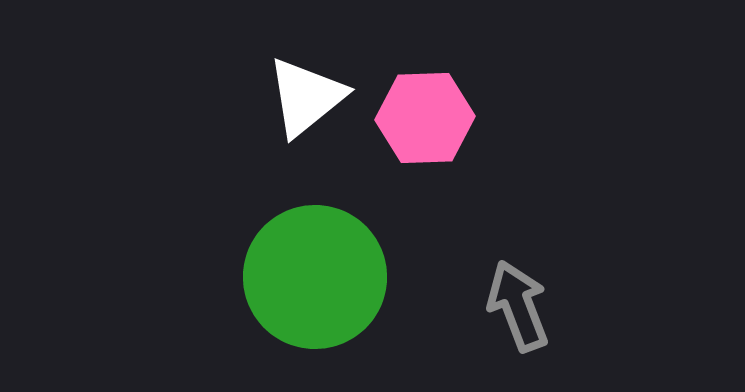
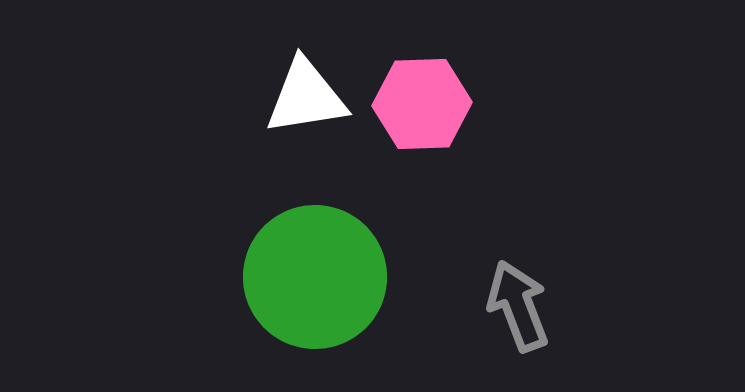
white triangle: rotated 30 degrees clockwise
pink hexagon: moved 3 px left, 14 px up
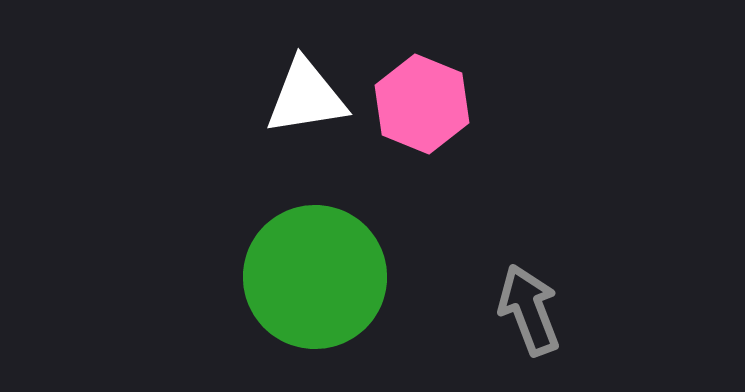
pink hexagon: rotated 24 degrees clockwise
gray arrow: moved 11 px right, 4 px down
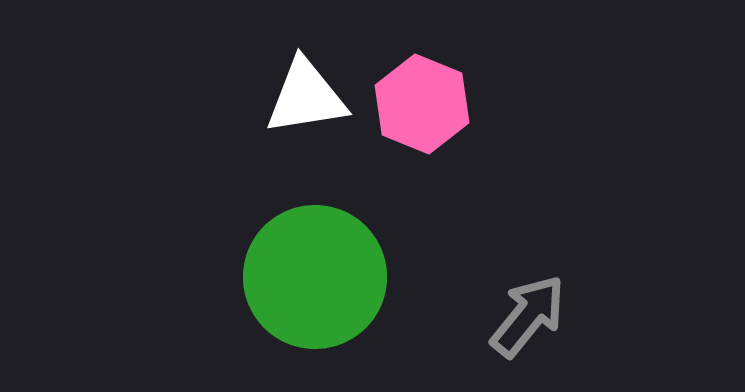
gray arrow: moved 1 px left, 6 px down; rotated 60 degrees clockwise
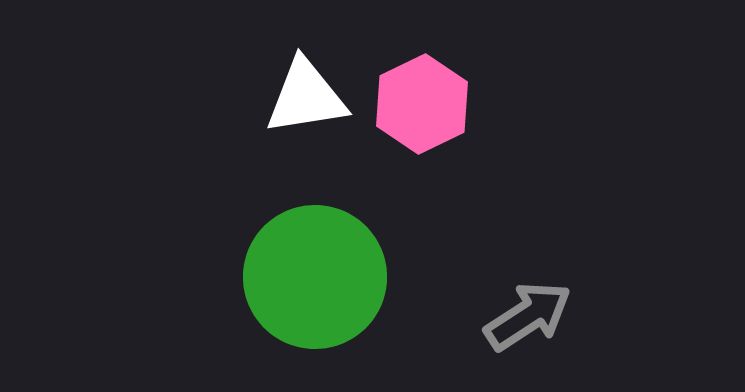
pink hexagon: rotated 12 degrees clockwise
gray arrow: rotated 18 degrees clockwise
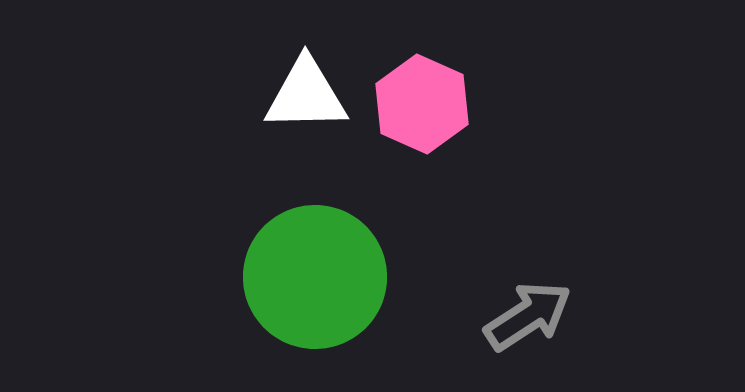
white triangle: moved 2 px up; rotated 8 degrees clockwise
pink hexagon: rotated 10 degrees counterclockwise
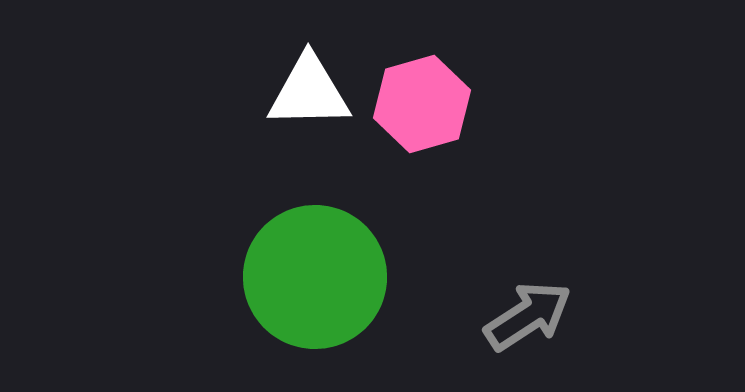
white triangle: moved 3 px right, 3 px up
pink hexagon: rotated 20 degrees clockwise
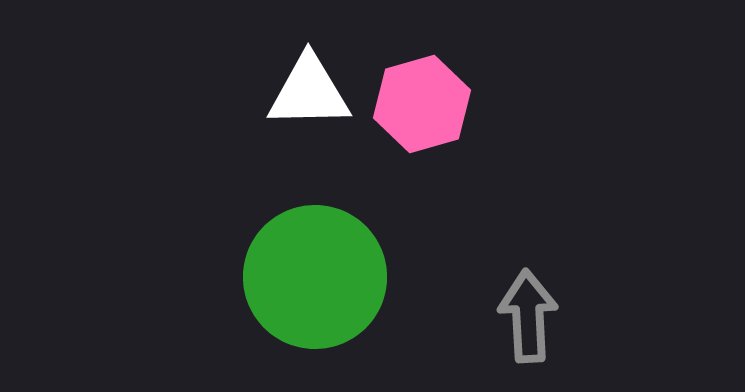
gray arrow: rotated 60 degrees counterclockwise
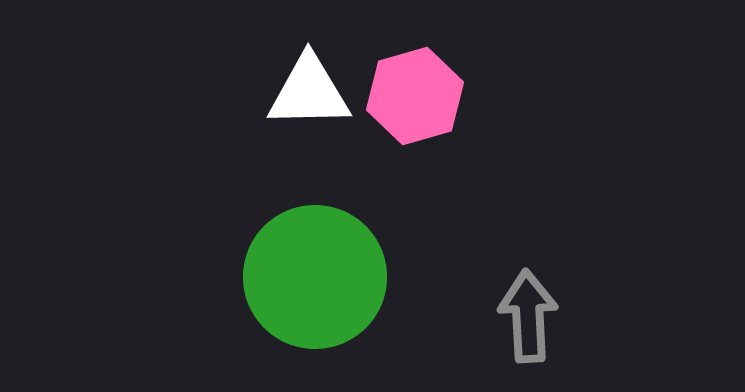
pink hexagon: moved 7 px left, 8 px up
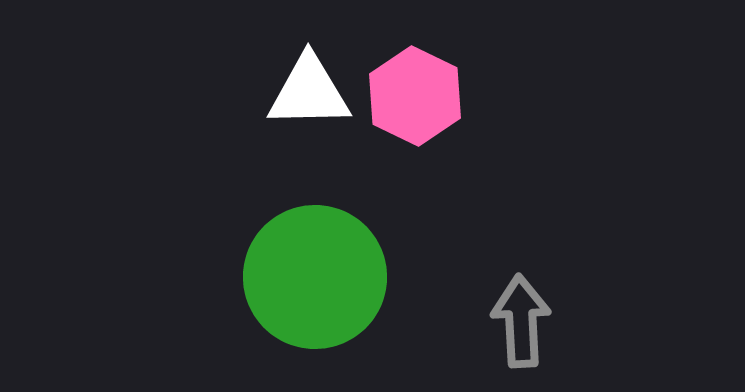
pink hexagon: rotated 18 degrees counterclockwise
gray arrow: moved 7 px left, 5 px down
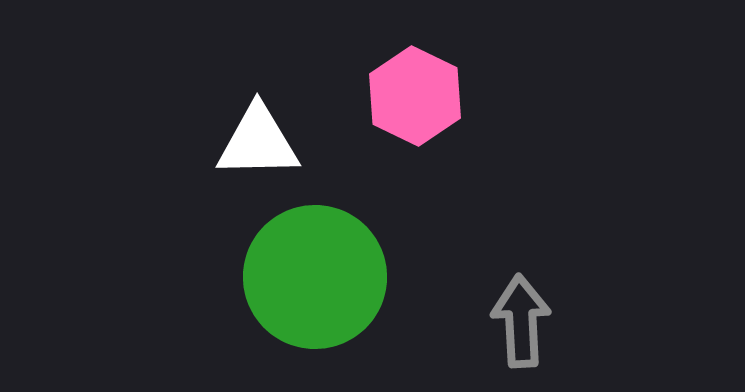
white triangle: moved 51 px left, 50 px down
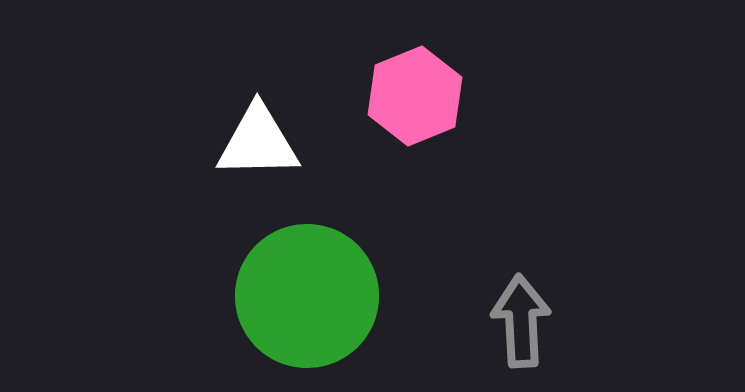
pink hexagon: rotated 12 degrees clockwise
green circle: moved 8 px left, 19 px down
